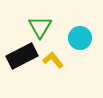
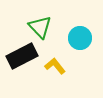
green triangle: rotated 15 degrees counterclockwise
yellow L-shape: moved 2 px right, 6 px down
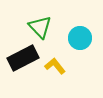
black rectangle: moved 1 px right, 2 px down
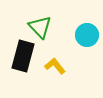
cyan circle: moved 7 px right, 3 px up
black rectangle: moved 2 px up; rotated 48 degrees counterclockwise
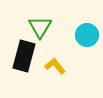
green triangle: rotated 15 degrees clockwise
black rectangle: moved 1 px right
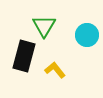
green triangle: moved 4 px right, 1 px up
yellow L-shape: moved 4 px down
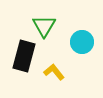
cyan circle: moved 5 px left, 7 px down
yellow L-shape: moved 1 px left, 2 px down
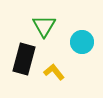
black rectangle: moved 3 px down
